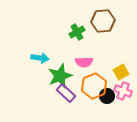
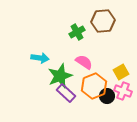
pink semicircle: rotated 144 degrees counterclockwise
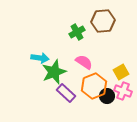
green star: moved 6 px left, 4 px up
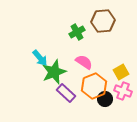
cyan arrow: rotated 42 degrees clockwise
black circle: moved 2 px left, 3 px down
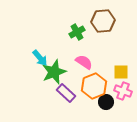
yellow square: rotated 28 degrees clockwise
black circle: moved 1 px right, 3 px down
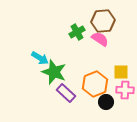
cyan arrow: rotated 18 degrees counterclockwise
pink semicircle: moved 16 px right, 23 px up
green star: rotated 30 degrees counterclockwise
orange hexagon: moved 1 px right, 2 px up
pink cross: moved 2 px right, 1 px up; rotated 18 degrees counterclockwise
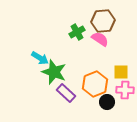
black circle: moved 1 px right
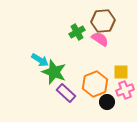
cyan arrow: moved 2 px down
pink cross: rotated 24 degrees counterclockwise
